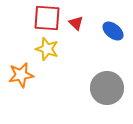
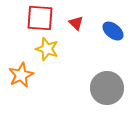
red square: moved 7 px left
orange star: rotated 15 degrees counterclockwise
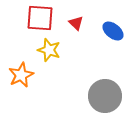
yellow star: moved 2 px right, 1 px down
gray circle: moved 2 px left, 8 px down
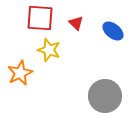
orange star: moved 1 px left, 2 px up
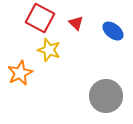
red square: rotated 24 degrees clockwise
gray circle: moved 1 px right
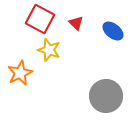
red square: moved 1 px down
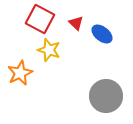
blue ellipse: moved 11 px left, 3 px down
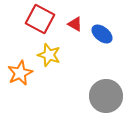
red triangle: moved 1 px left, 1 px down; rotated 14 degrees counterclockwise
yellow star: moved 5 px down
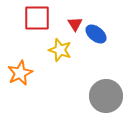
red square: moved 3 px left, 1 px up; rotated 28 degrees counterclockwise
red triangle: rotated 28 degrees clockwise
blue ellipse: moved 6 px left
yellow star: moved 11 px right, 5 px up
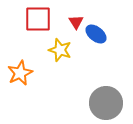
red square: moved 1 px right, 1 px down
red triangle: moved 1 px right, 2 px up
gray circle: moved 7 px down
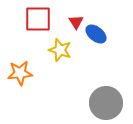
orange star: rotated 20 degrees clockwise
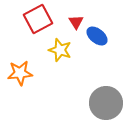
red square: rotated 28 degrees counterclockwise
blue ellipse: moved 1 px right, 2 px down
